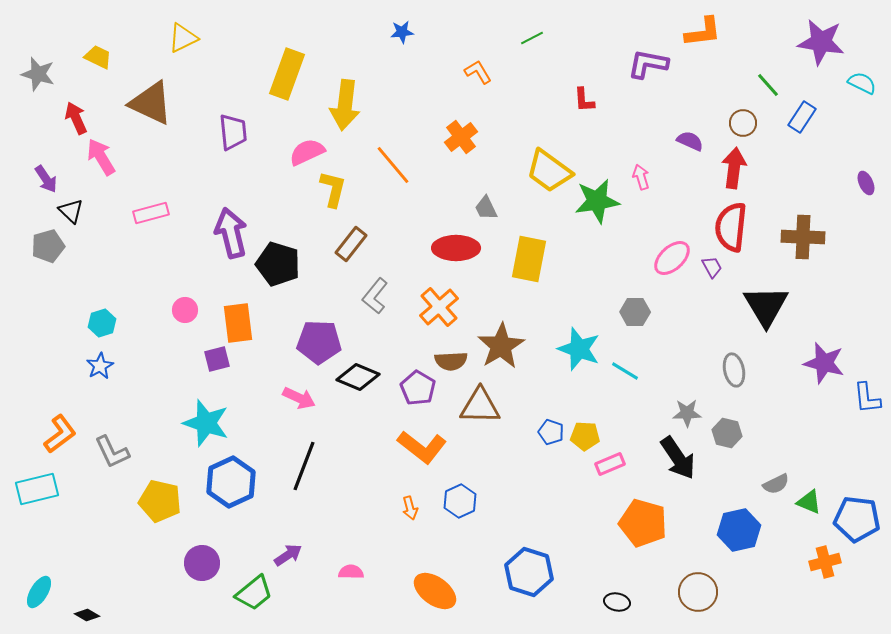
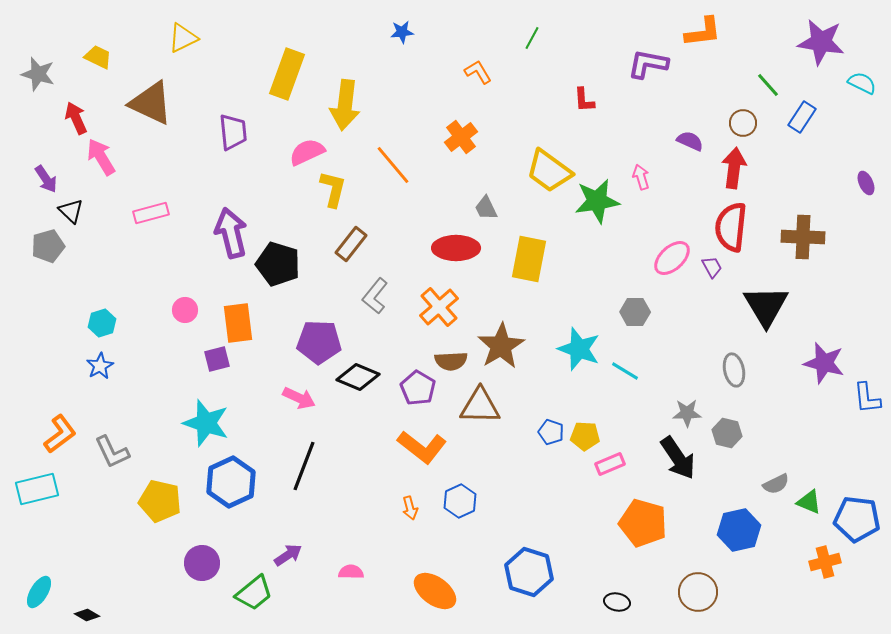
green line at (532, 38): rotated 35 degrees counterclockwise
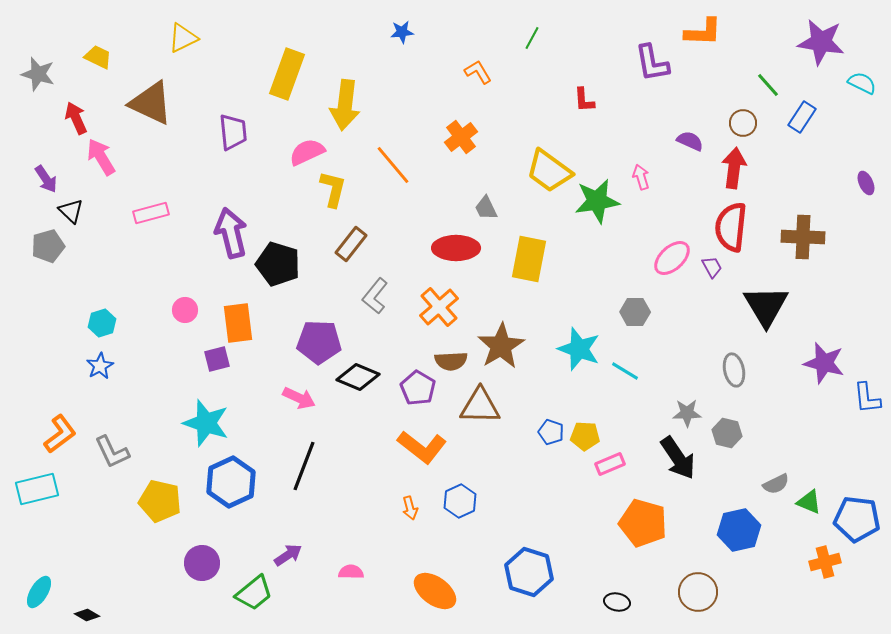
orange L-shape at (703, 32): rotated 9 degrees clockwise
purple L-shape at (648, 64): moved 4 px right, 1 px up; rotated 111 degrees counterclockwise
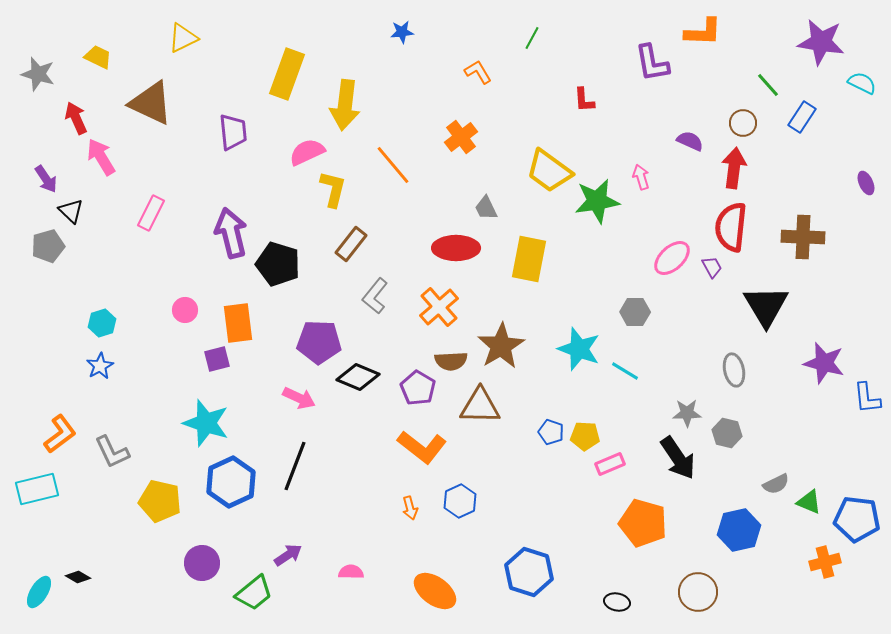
pink rectangle at (151, 213): rotated 48 degrees counterclockwise
black line at (304, 466): moved 9 px left
black diamond at (87, 615): moved 9 px left, 38 px up
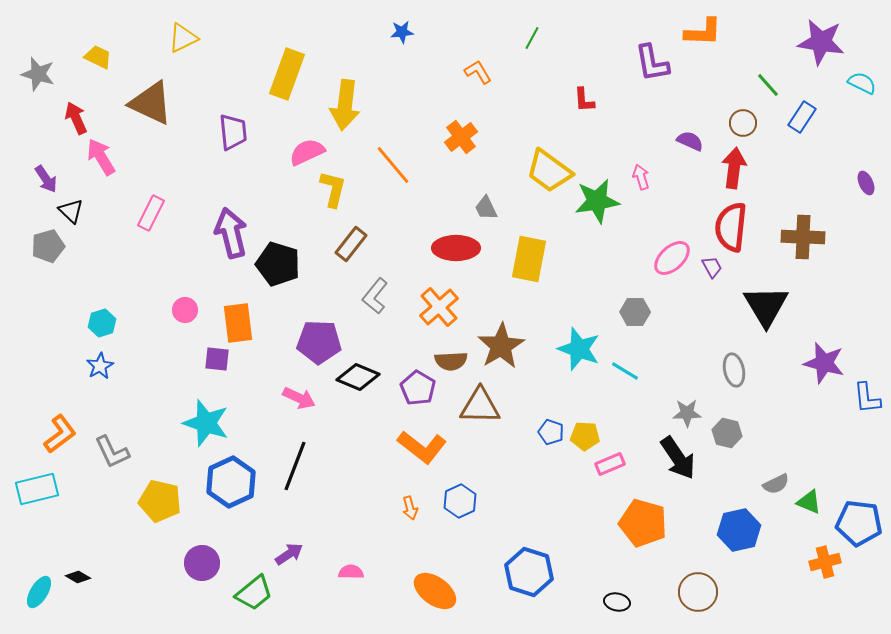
purple square at (217, 359): rotated 20 degrees clockwise
blue pentagon at (857, 519): moved 2 px right, 4 px down
purple arrow at (288, 555): moved 1 px right, 1 px up
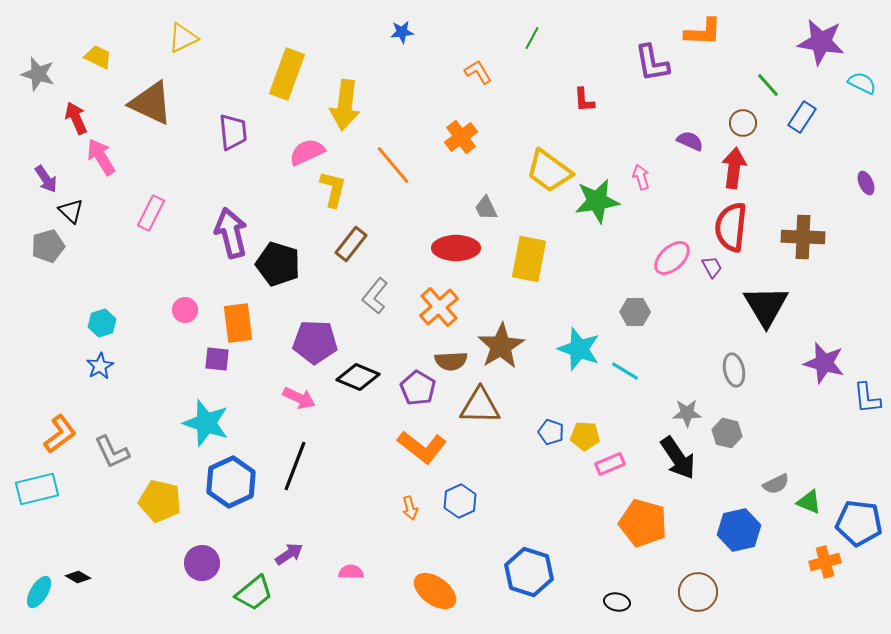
purple pentagon at (319, 342): moved 4 px left
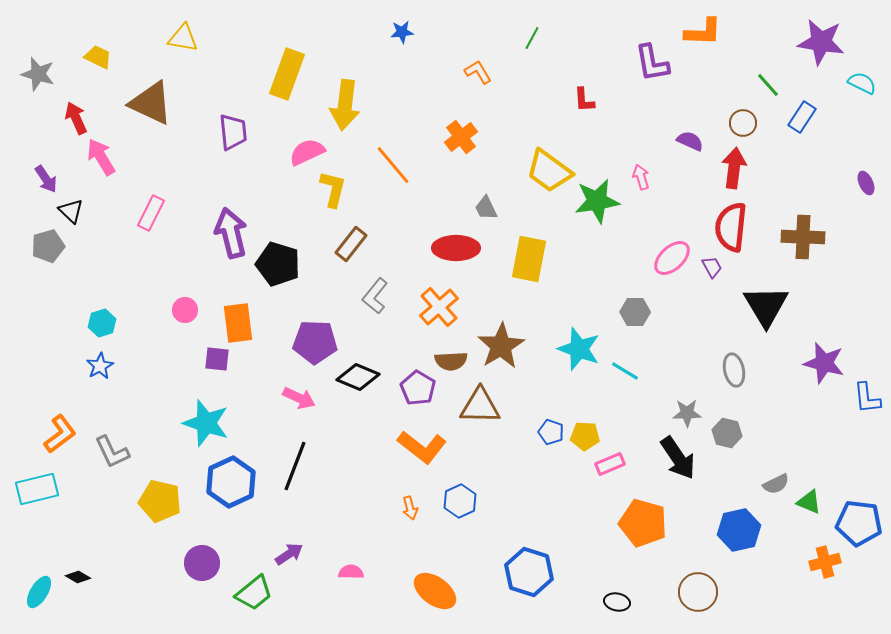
yellow triangle at (183, 38): rotated 36 degrees clockwise
